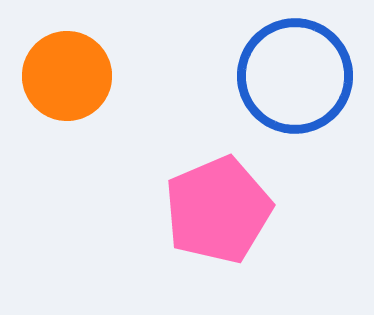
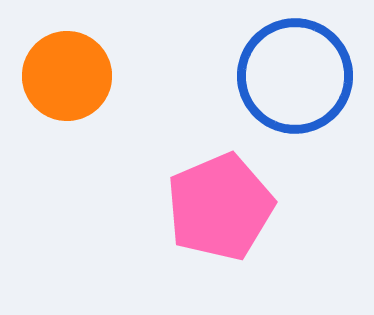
pink pentagon: moved 2 px right, 3 px up
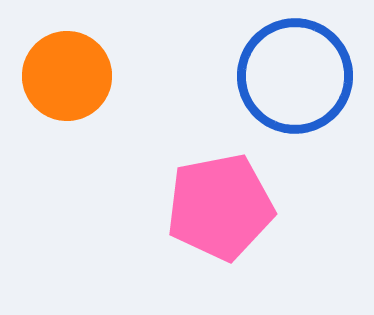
pink pentagon: rotated 12 degrees clockwise
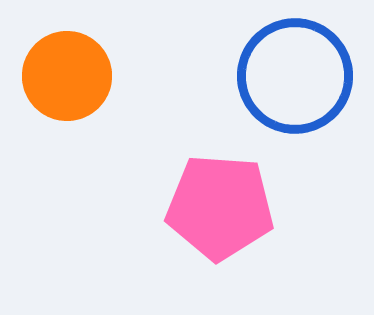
pink pentagon: rotated 15 degrees clockwise
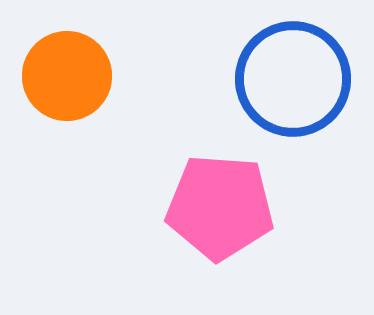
blue circle: moved 2 px left, 3 px down
